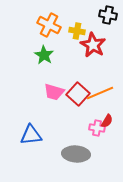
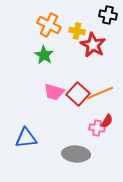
blue triangle: moved 5 px left, 3 px down
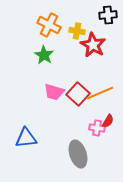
black cross: rotated 18 degrees counterclockwise
red semicircle: moved 1 px right
gray ellipse: moved 2 px right; rotated 68 degrees clockwise
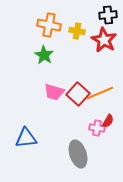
orange cross: rotated 15 degrees counterclockwise
red star: moved 11 px right, 5 px up
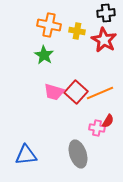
black cross: moved 2 px left, 2 px up
red square: moved 2 px left, 2 px up
blue triangle: moved 17 px down
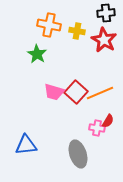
green star: moved 7 px left, 1 px up
blue triangle: moved 10 px up
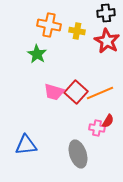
red star: moved 3 px right, 1 px down
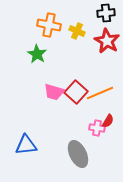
yellow cross: rotated 14 degrees clockwise
gray ellipse: rotated 8 degrees counterclockwise
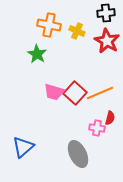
red square: moved 1 px left, 1 px down
red semicircle: moved 2 px right, 3 px up; rotated 16 degrees counterclockwise
blue triangle: moved 3 px left, 2 px down; rotated 35 degrees counterclockwise
